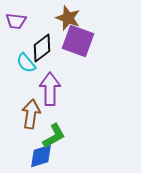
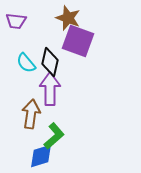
black diamond: moved 8 px right, 14 px down; rotated 40 degrees counterclockwise
green L-shape: rotated 12 degrees counterclockwise
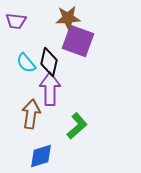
brown star: rotated 25 degrees counterclockwise
black diamond: moved 1 px left
green L-shape: moved 23 px right, 10 px up
